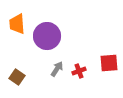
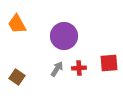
orange trapezoid: rotated 25 degrees counterclockwise
purple circle: moved 17 px right
red cross: moved 3 px up; rotated 16 degrees clockwise
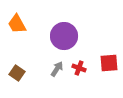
red cross: rotated 24 degrees clockwise
brown square: moved 4 px up
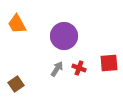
brown square: moved 1 px left, 11 px down; rotated 21 degrees clockwise
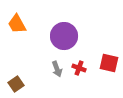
red square: rotated 18 degrees clockwise
gray arrow: rotated 126 degrees clockwise
